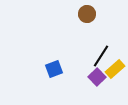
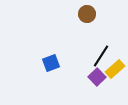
blue square: moved 3 px left, 6 px up
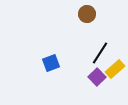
black line: moved 1 px left, 3 px up
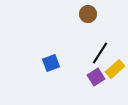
brown circle: moved 1 px right
purple square: moved 1 px left; rotated 12 degrees clockwise
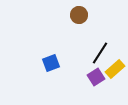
brown circle: moved 9 px left, 1 px down
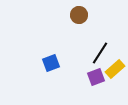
purple square: rotated 12 degrees clockwise
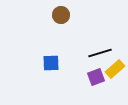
brown circle: moved 18 px left
black line: rotated 40 degrees clockwise
blue square: rotated 18 degrees clockwise
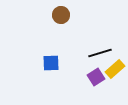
purple square: rotated 12 degrees counterclockwise
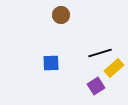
yellow rectangle: moved 1 px left, 1 px up
purple square: moved 9 px down
